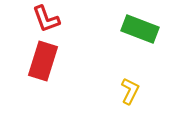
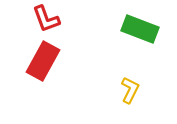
red rectangle: rotated 12 degrees clockwise
yellow L-shape: moved 1 px up
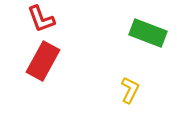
red L-shape: moved 5 px left
green rectangle: moved 8 px right, 4 px down
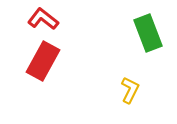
red L-shape: moved 2 px right; rotated 148 degrees clockwise
green rectangle: rotated 48 degrees clockwise
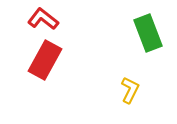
red rectangle: moved 2 px right, 1 px up
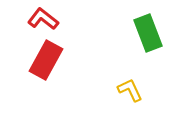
red rectangle: moved 1 px right
yellow L-shape: rotated 52 degrees counterclockwise
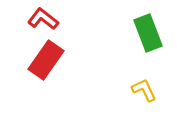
red rectangle: rotated 6 degrees clockwise
yellow L-shape: moved 14 px right
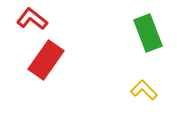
red L-shape: moved 11 px left
yellow L-shape: rotated 20 degrees counterclockwise
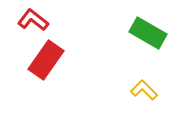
red L-shape: moved 1 px right, 1 px down
green rectangle: rotated 39 degrees counterclockwise
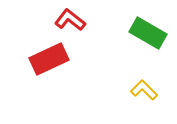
red L-shape: moved 37 px right
red rectangle: moved 3 px right, 1 px up; rotated 30 degrees clockwise
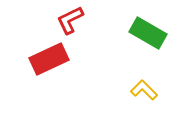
red L-shape: rotated 64 degrees counterclockwise
